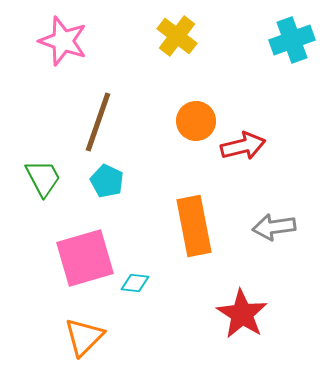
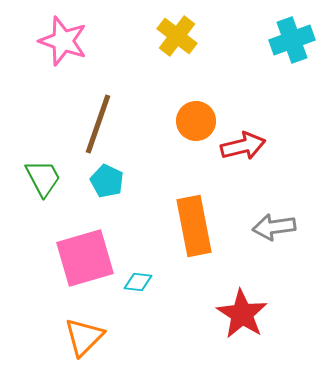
brown line: moved 2 px down
cyan diamond: moved 3 px right, 1 px up
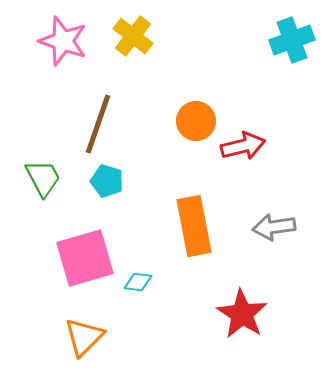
yellow cross: moved 44 px left
cyan pentagon: rotated 8 degrees counterclockwise
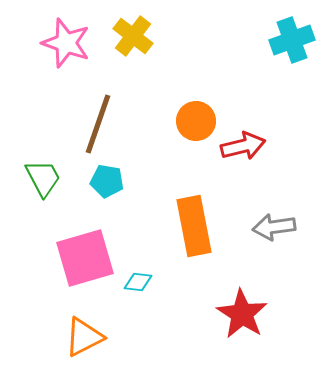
pink star: moved 3 px right, 2 px down
cyan pentagon: rotated 8 degrees counterclockwise
orange triangle: rotated 18 degrees clockwise
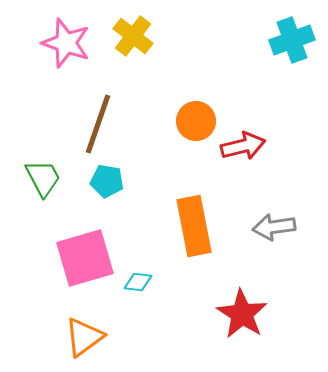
orange triangle: rotated 9 degrees counterclockwise
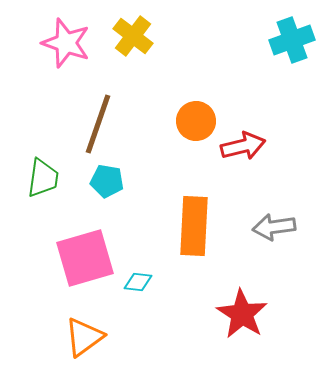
green trapezoid: rotated 36 degrees clockwise
orange rectangle: rotated 14 degrees clockwise
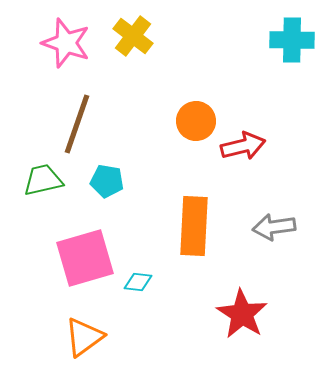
cyan cross: rotated 21 degrees clockwise
brown line: moved 21 px left
green trapezoid: moved 2 px down; rotated 111 degrees counterclockwise
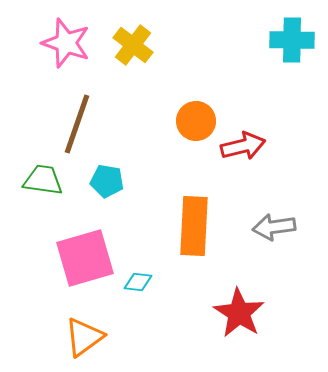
yellow cross: moved 9 px down
green trapezoid: rotated 21 degrees clockwise
red star: moved 3 px left, 1 px up
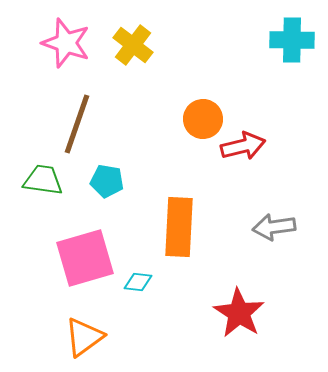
orange circle: moved 7 px right, 2 px up
orange rectangle: moved 15 px left, 1 px down
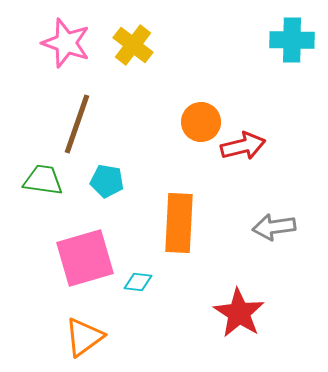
orange circle: moved 2 px left, 3 px down
orange rectangle: moved 4 px up
